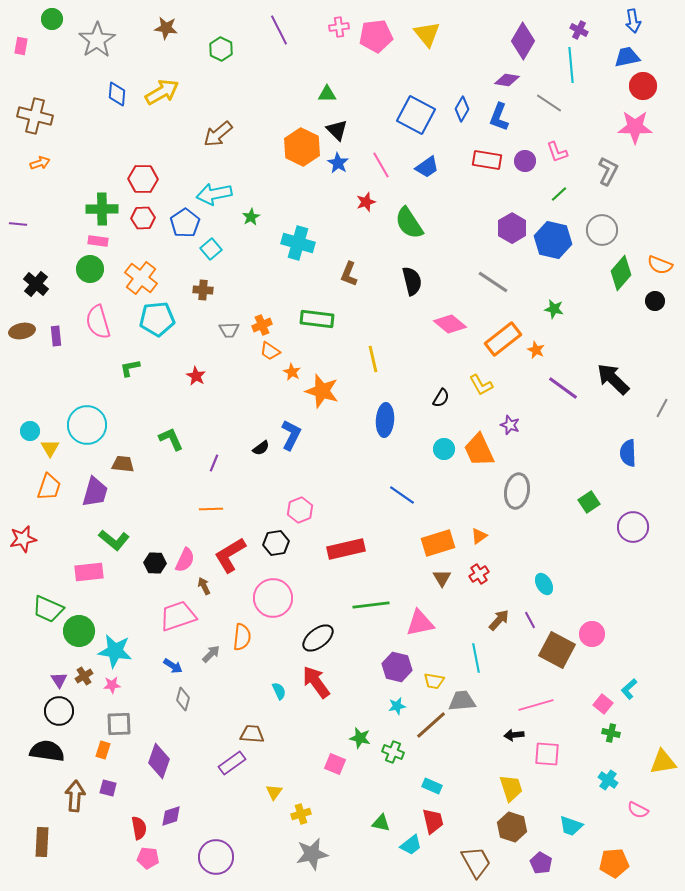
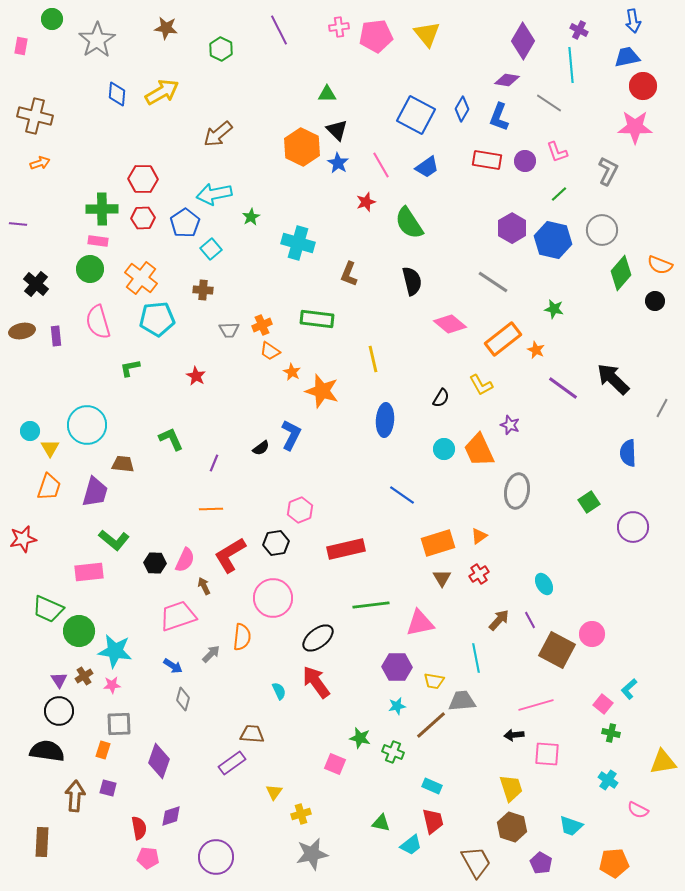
purple hexagon at (397, 667): rotated 12 degrees counterclockwise
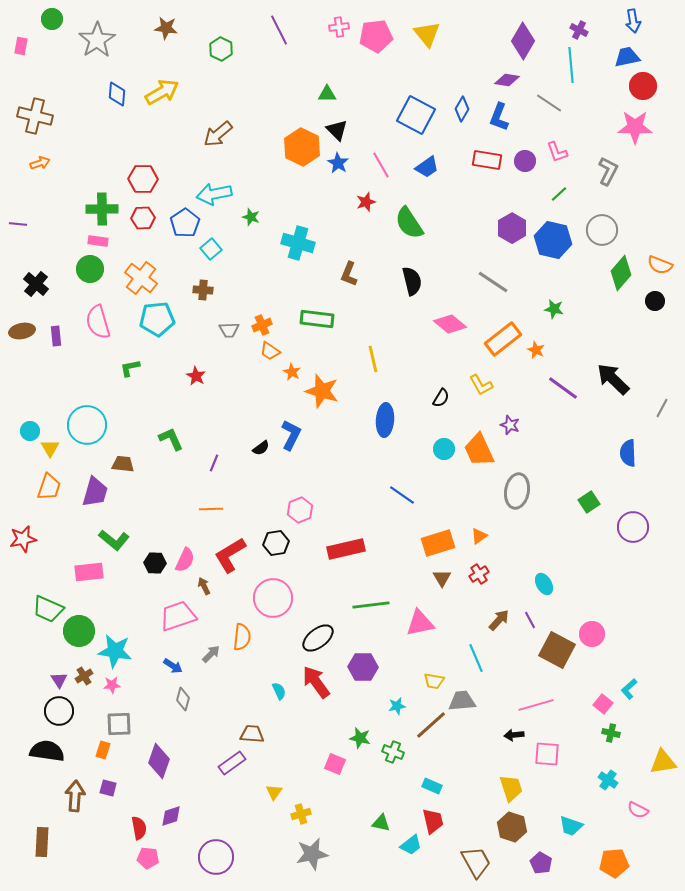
green star at (251, 217): rotated 24 degrees counterclockwise
cyan line at (476, 658): rotated 12 degrees counterclockwise
purple hexagon at (397, 667): moved 34 px left
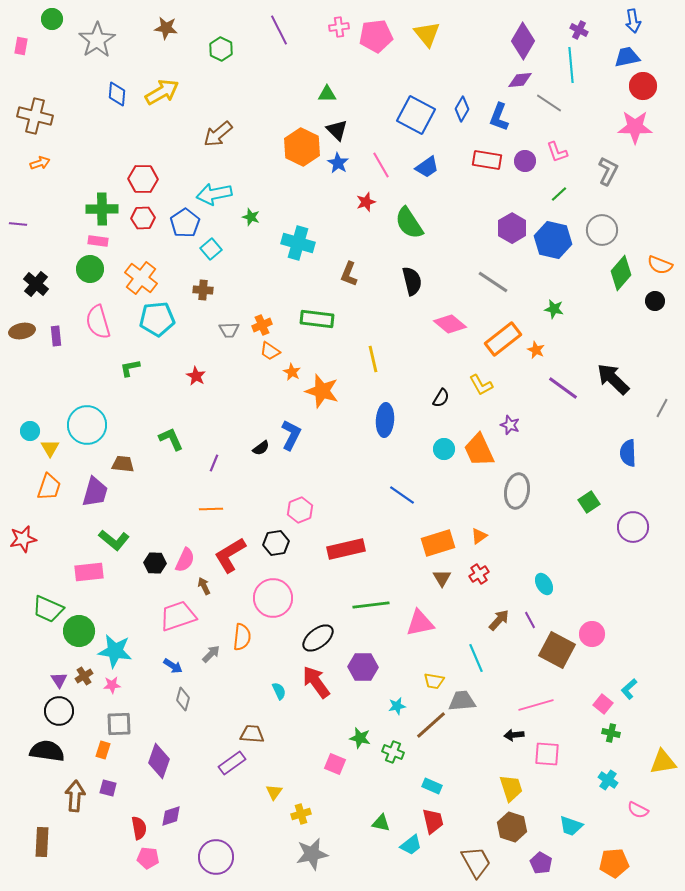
purple diamond at (507, 80): moved 13 px right; rotated 15 degrees counterclockwise
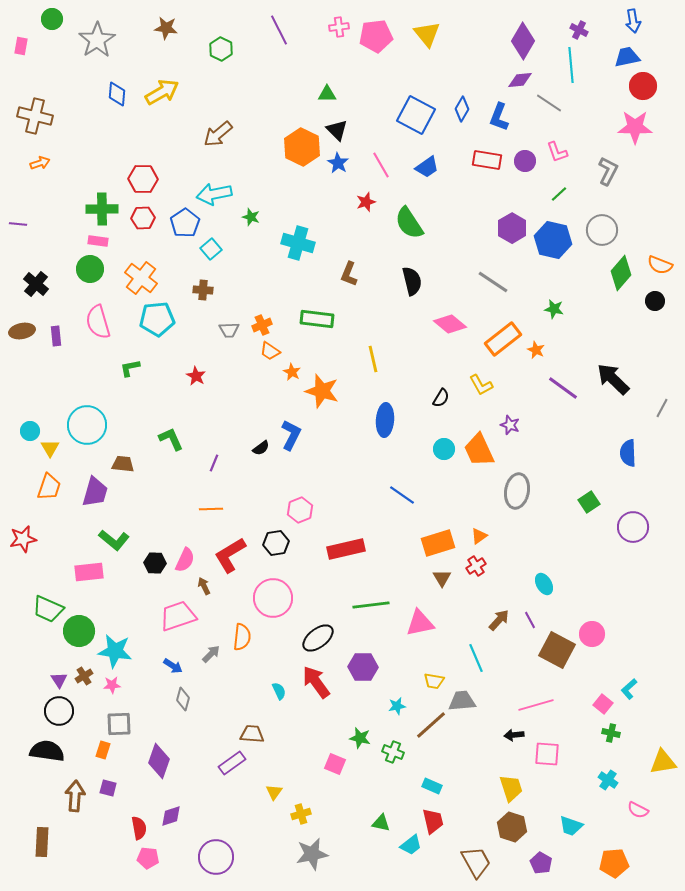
red cross at (479, 574): moved 3 px left, 8 px up
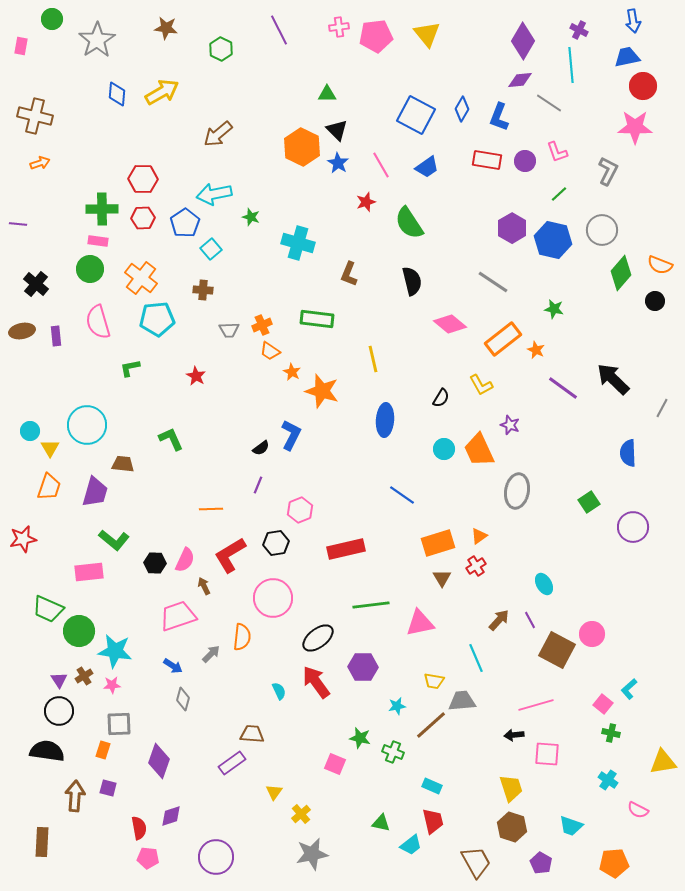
purple line at (214, 463): moved 44 px right, 22 px down
yellow cross at (301, 814): rotated 24 degrees counterclockwise
